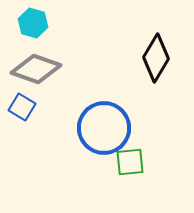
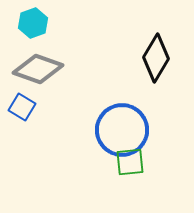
cyan hexagon: rotated 24 degrees clockwise
gray diamond: moved 2 px right
blue circle: moved 18 px right, 2 px down
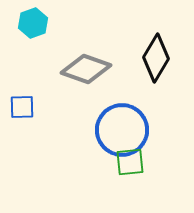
gray diamond: moved 48 px right
blue square: rotated 32 degrees counterclockwise
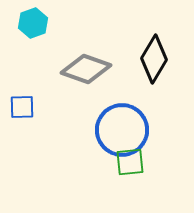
black diamond: moved 2 px left, 1 px down
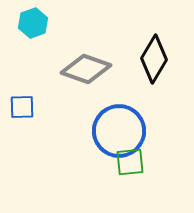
blue circle: moved 3 px left, 1 px down
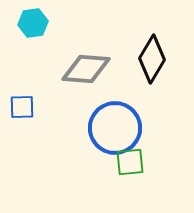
cyan hexagon: rotated 12 degrees clockwise
black diamond: moved 2 px left
gray diamond: rotated 15 degrees counterclockwise
blue circle: moved 4 px left, 3 px up
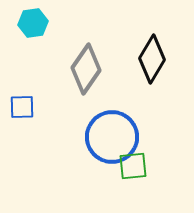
gray diamond: rotated 60 degrees counterclockwise
blue circle: moved 3 px left, 9 px down
green square: moved 3 px right, 4 px down
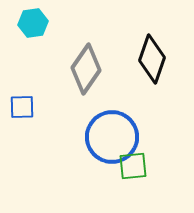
black diamond: rotated 12 degrees counterclockwise
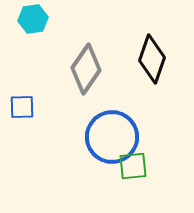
cyan hexagon: moved 4 px up
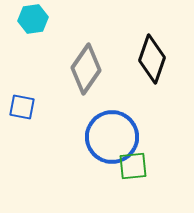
blue square: rotated 12 degrees clockwise
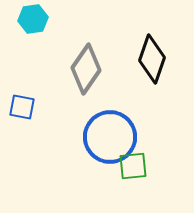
blue circle: moved 2 px left
